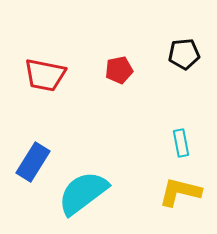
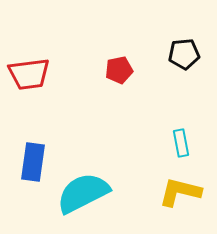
red trapezoid: moved 16 px left, 1 px up; rotated 18 degrees counterclockwise
blue rectangle: rotated 24 degrees counterclockwise
cyan semicircle: rotated 10 degrees clockwise
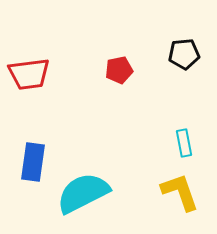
cyan rectangle: moved 3 px right
yellow L-shape: rotated 57 degrees clockwise
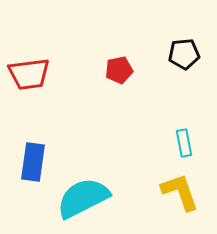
cyan semicircle: moved 5 px down
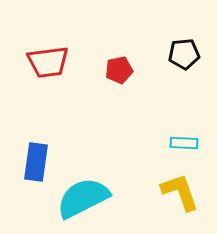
red trapezoid: moved 19 px right, 12 px up
cyan rectangle: rotated 76 degrees counterclockwise
blue rectangle: moved 3 px right
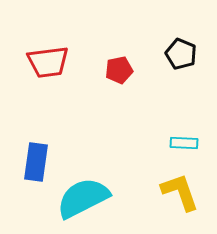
black pentagon: moved 3 px left; rotated 28 degrees clockwise
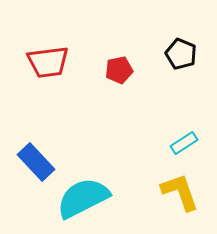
cyan rectangle: rotated 36 degrees counterclockwise
blue rectangle: rotated 51 degrees counterclockwise
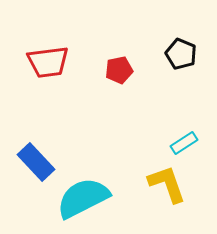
yellow L-shape: moved 13 px left, 8 px up
